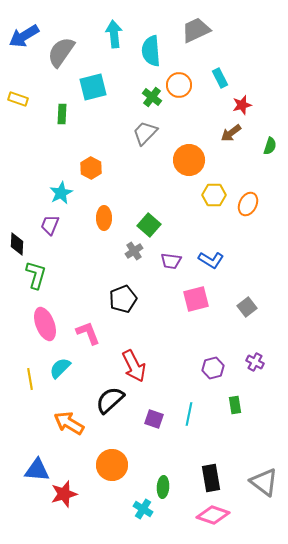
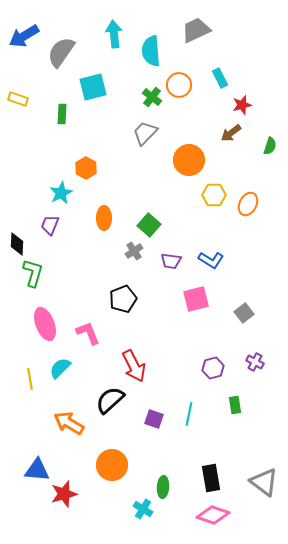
orange hexagon at (91, 168): moved 5 px left
green L-shape at (36, 275): moved 3 px left, 2 px up
gray square at (247, 307): moved 3 px left, 6 px down
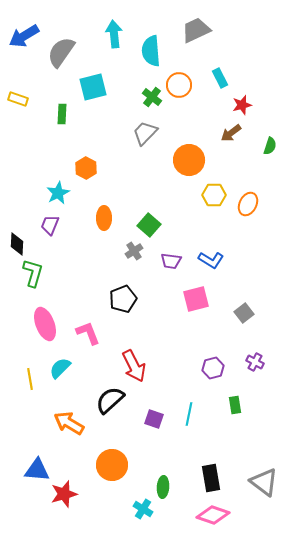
cyan star at (61, 193): moved 3 px left
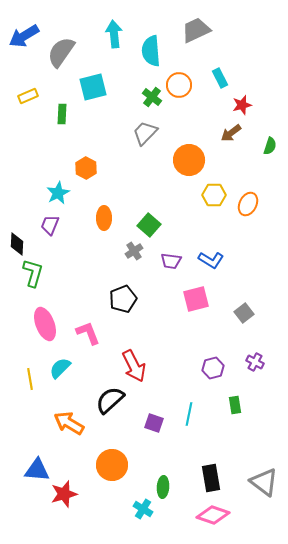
yellow rectangle at (18, 99): moved 10 px right, 3 px up; rotated 42 degrees counterclockwise
purple square at (154, 419): moved 4 px down
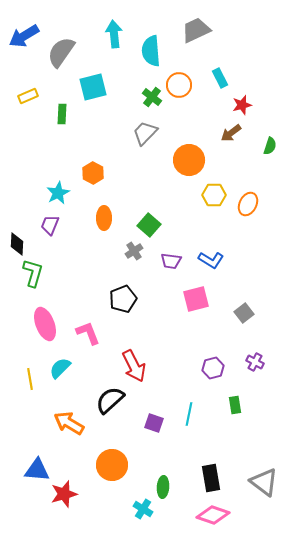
orange hexagon at (86, 168): moved 7 px right, 5 px down
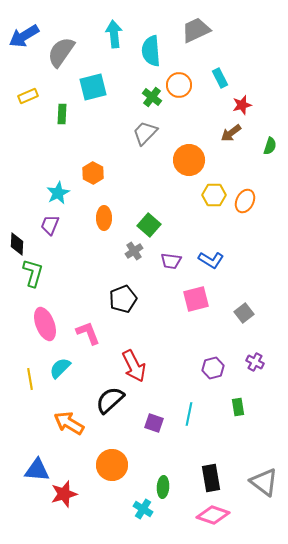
orange ellipse at (248, 204): moved 3 px left, 3 px up
green rectangle at (235, 405): moved 3 px right, 2 px down
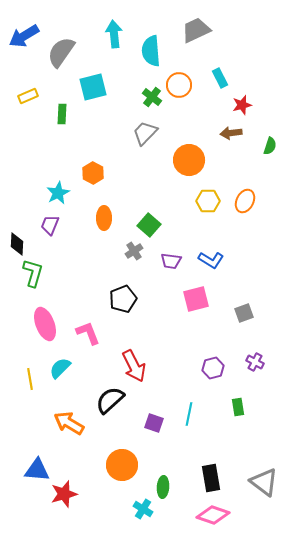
brown arrow at (231, 133): rotated 30 degrees clockwise
yellow hexagon at (214, 195): moved 6 px left, 6 px down
gray square at (244, 313): rotated 18 degrees clockwise
orange circle at (112, 465): moved 10 px right
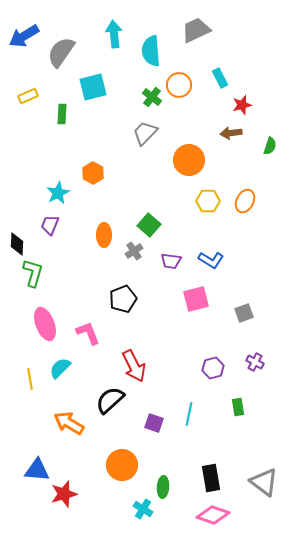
orange ellipse at (104, 218): moved 17 px down
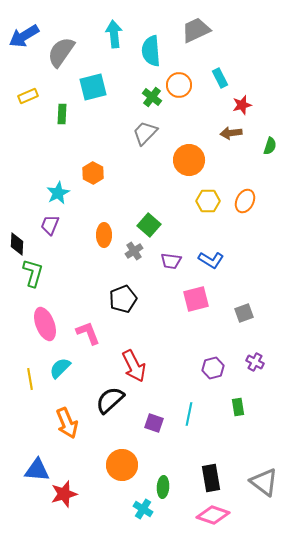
orange arrow at (69, 423): moved 2 px left; rotated 144 degrees counterclockwise
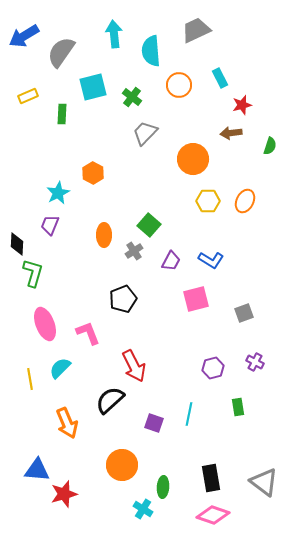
green cross at (152, 97): moved 20 px left
orange circle at (189, 160): moved 4 px right, 1 px up
purple trapezoid at (171, 261): rotated 70 degrees counterclockwise
